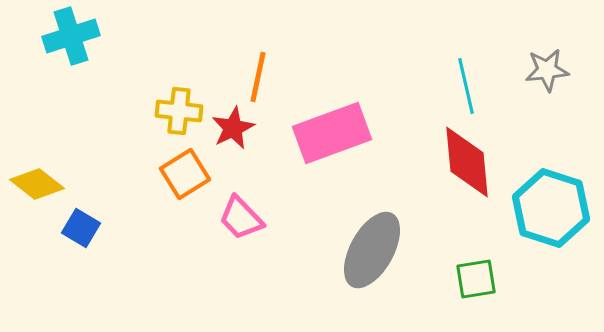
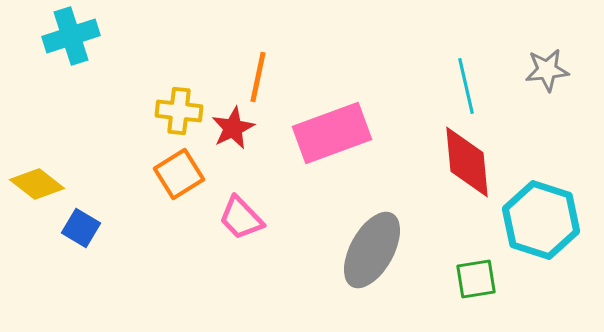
orange square: moved 6 px left
cyan hexagon: moved 10 px left, 12 px down
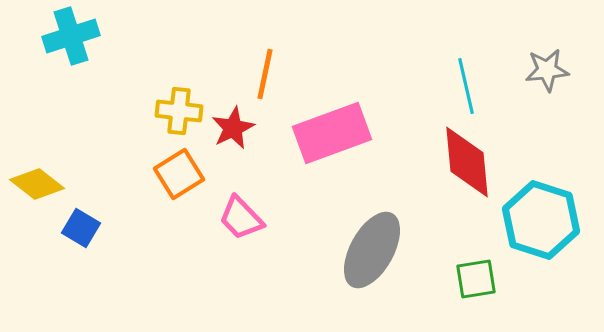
orange line: moved 7 px right, 3 px up
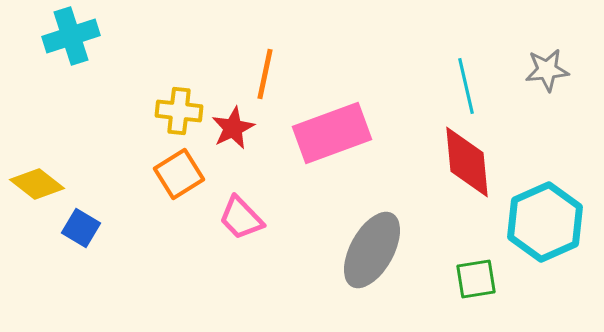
cyan hexagon: moved 4 px right, 2 px down; rotated 18 degrees clockwise
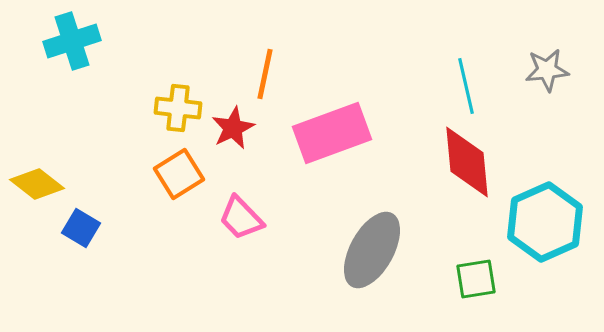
cyan cross: moved 1 px right, 5 px down
yellow cross: moved 1 px left, 3 px up
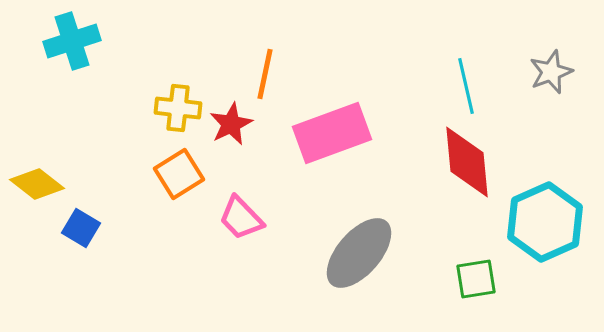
gray star: moved 4 px right, 2 px down; rotated 15 degrees counterclockwise
red star: moved 2 px left, 4 px up
gray ellipse: moved 13 px left, 3 px down; rotated 12 degrees clockwise
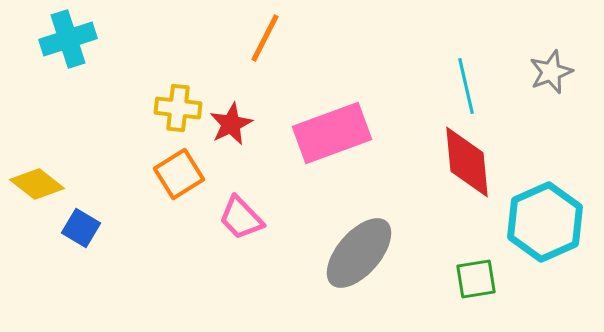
cyan cross: moved 4 px left, 2 px up
orange line: moved 36 px up; rotated 15 degrees clockwise
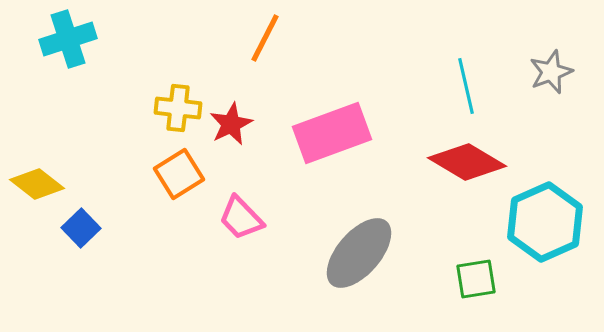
red diamond: rotated 54 degrees counterclockwise
blue square: rotated 15 degrees clockwise
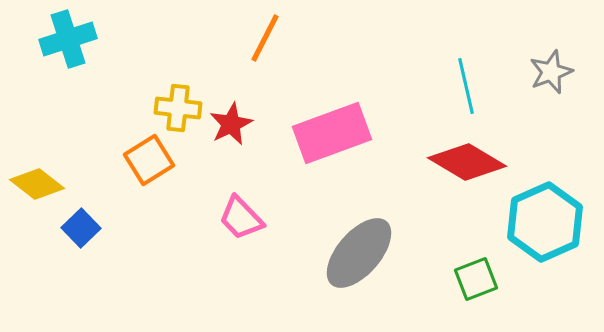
orange square: moved 30 px left, 14 px up
green square: rotated 12 degrees counterclockwise
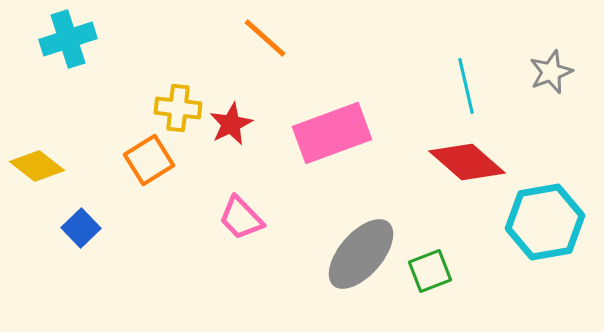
orange line: rotated 75 degrees counterclockwise
red diamond: rotated 10 degrees clockwise
yellow diamond: moved 18 px up
cyan hexagon: rotated 14 degrees clockwise
gray ellipse: moved 2 px right, 1 px down
green square: moved 46 px left, 8 px up
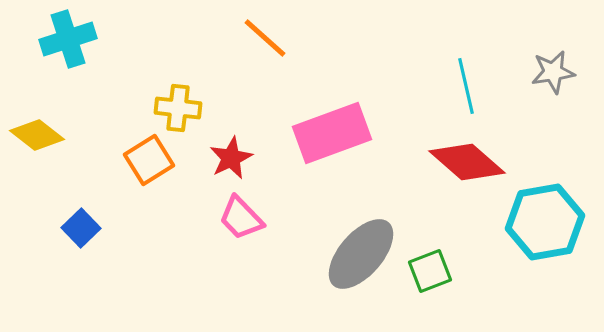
gray star: moved 2 px right; rotated 12 degrees clockwise
red star: moved 34 px down
yellow diamond: moved 31 px up
